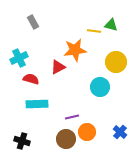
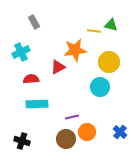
gray rectangle: moved 1 px right
cyan cross: moved 2 px right, 6 px up
yellow circle: moved 7 px left
red semicircle: rotated 21 degrees counterclockwise
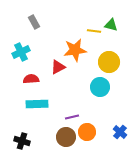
brown circle: moved 2 px up
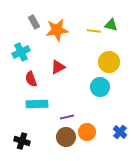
orange star: moved 18 px left, 20 px up
red semicircle: rotated 105 degrees counterclockwise
purple line: moved 5 px left
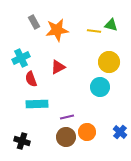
cyan cross: moved 6 px down
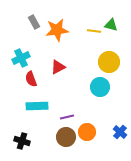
cyan rectangle: moved 2 px down
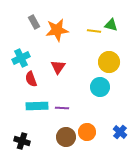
red triangle: rotated 28 degrees counterclockwise
purple line: moved 5 px left, 9 px up; rotated 16 degrees clockwise
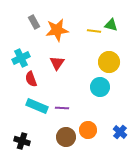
red triangle: moved 1 px left, 4 px up
cyan rectangle: rotated 25 degrees clockwise
orange circle: moved 1 px right, 2 px up
